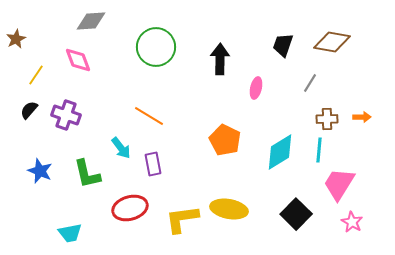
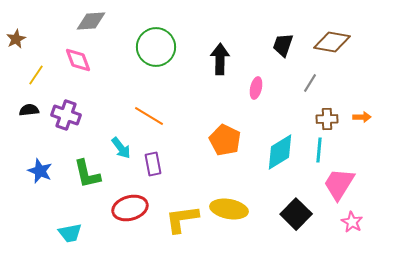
black semicircle: rotated 42 degrees clockwise
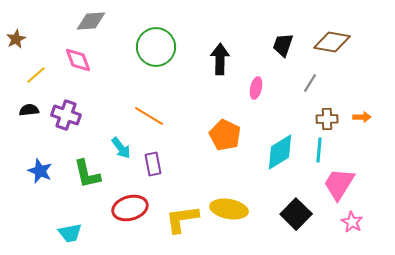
yellow line: rotated 15 degrees clockwise
orange pentagon: moved 5 px up
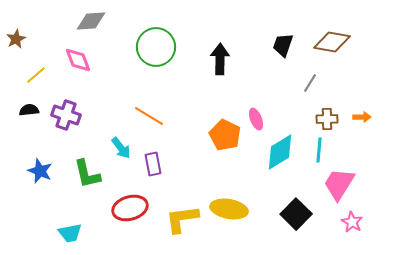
pink ellipse: moved 31 px down; rotated 35 degrees counterclockwise
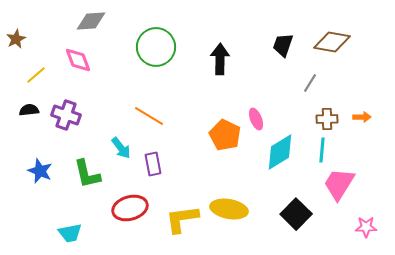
cyan line: moved 3 px right
pink star: moved 14 px right, 5 px down; rotated 30 degrees counterclockwise
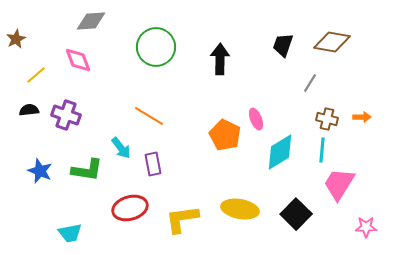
brown cross: rotated 15 degrees clockwise
green L-shape: moved 4 px up; rotated 68 degrees counterclockwise
yellow ellipse: moved 11 px right
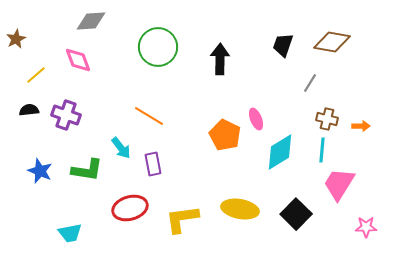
green circle: moved 2 px right
orange arrow: moved 1 px left, 9 px down
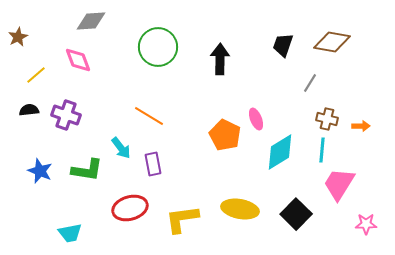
brown star: moved 2 px right, 2 px up
pink star: moved 3 px up
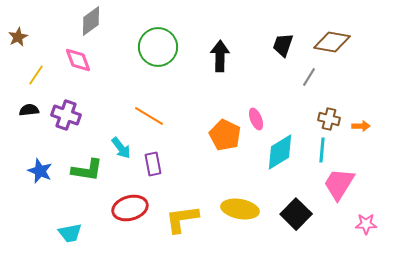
gray diamond: rotated 32 degrees counterclockwise
black arrow: moved 3 px up
yellow line: rotated 15 degrees counterclockwise
gray line: moved 1 px left, 6 px up
brown cross: moved 2 px right
